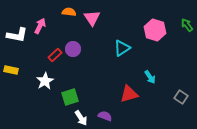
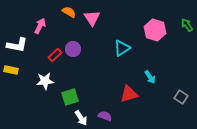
orange semicircle: rotated 24 degrees clockwise
white L-shape: moved 10 px down
white star: rotated 24 degrees clockwise
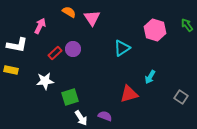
red rectangle: moved 2 px up
cyan arrow: rotated 64 degrees clockwise
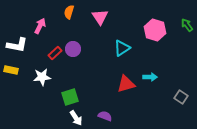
orange semicircle: rotated 104 degrees counterclockwise
pink triangle: moved 8 px right, 1 px up
cyan arrow: rotated 120 degrees counterclockwise
white star: moved 3 px left, 4 px up
red triangle: moved 3 px left, 10 px up
white arrow: moved 5 px left
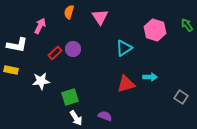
cyan triangle: moved 2 px right
white star: moved 1 px left, 4 px down
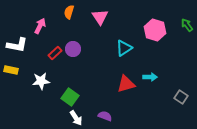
green square: rotated 36 degrees counterclockwise
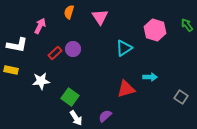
red triangle: moved 5 px down
purple semicircle: rotated 64 degrees counterclockwise
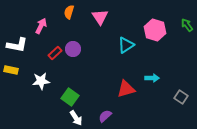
pink arrow: moved 1 px right
cyan triangle: moved 2 px right, 3 px up
cyan arrow: moved 2 px right, 1 px down
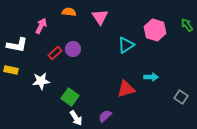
orange semicircle: rotated 80 degrees clockwise
cyan arrow: moved 1 px left, 1 px up
